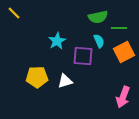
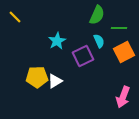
yellow line: moved 1 px right, 4 px down
green semicircle: moved 1 px left, 2 px up; rotated 54 degrees counterclockwise
purple square: rotated 30 degrees counterclockwise
white triangle: moved 10 px left; rotated 14 degrees counterclockwise
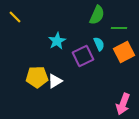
cyan semicircle: moved 3 px down
pink arrow: moved 7 px down
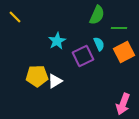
yellow pentagon: moved 1 px up
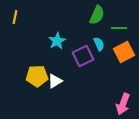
yellow line: rotated 56 degrees clockwise
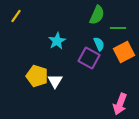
yellow line: moved 1 px right, 1 px up; rotated 24 degrees clockwise
green line: moved 1 px left
purple square: moved 6 px right, 2 px down; rotated 35 degrees counterclockwise
yellow pentagon: rotated 20 degrees clockwise
white triangle: rotated 28 degrees counterclockwise
pink arrow: moved 3 px left
